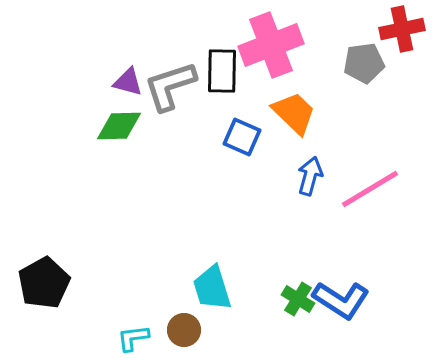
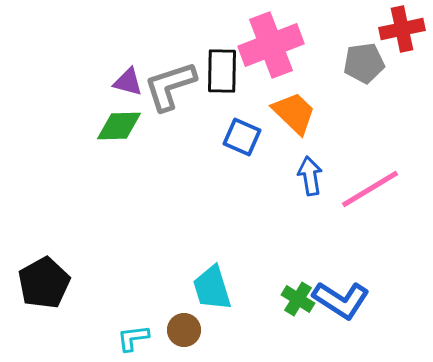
blue arrow: rotated 24 degrees counterclockwise
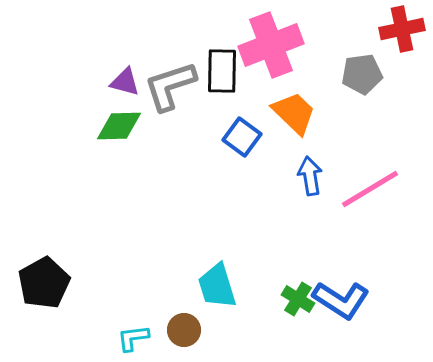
gray pentagon: moved 2 px left, 11 px down
purple triangle: moved 3 px left
blue square: rotated 12 degrees clockwise
cyan trapezoid: moved 5 px right, 2 px up
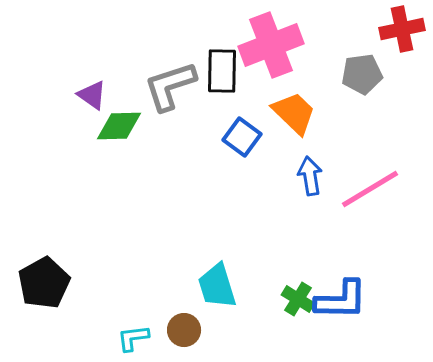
purple triangle: moved 33 px left, 13 px down; rotated 20 degrees clockwise
blue L-shape: rotated 32 degrees counterclockwise
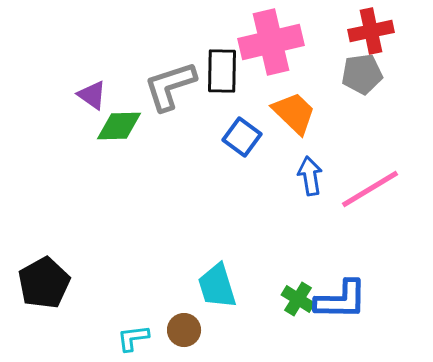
red cross: moved 31 px left, 2 px down
pink cross: moved 3 px up; rotated 8 degrees clockwise
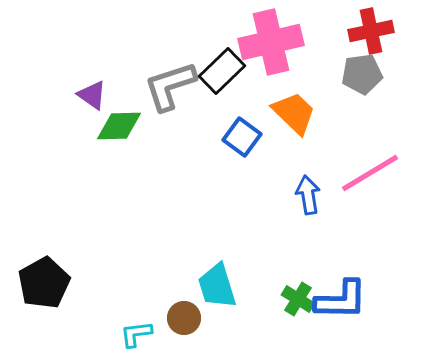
black rectangle: rotated 45 degrees clockwise
blue arrow: moved 2 px left, 19 px down
pink line: moved 16 px up
brown circle: moved 12 px up
cyan L-shape: moved 3 px right, 4 px up
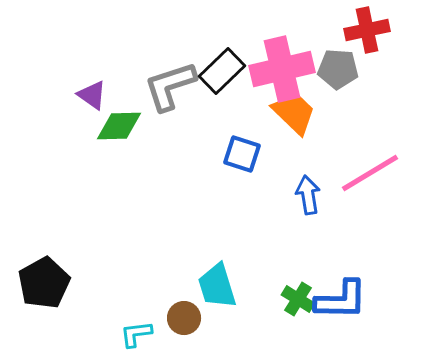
red cross: moved 4 px left, 1 px up
pink cross: moved 11 px right, 27 px down
gray pentagon: moved 24 px left, 5 px up; rotated 12 degrees clockwise
blue square: moved 17 px down; rotated 18 degrees counterclockwise
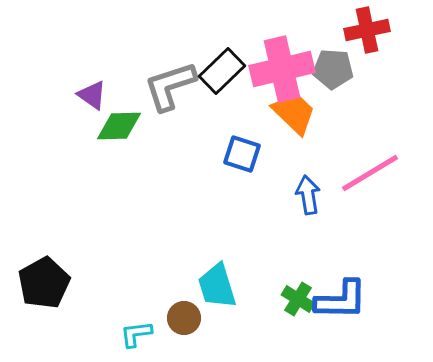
gray pentagon: moved 5 px left
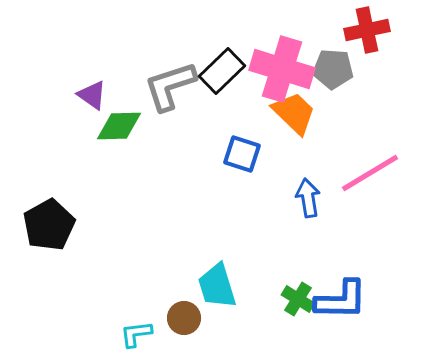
pink cross: rotated 30 degrees clockwise
blue arrow: moved 3 px down
black pentagon: moved 5 px right, 58 px up
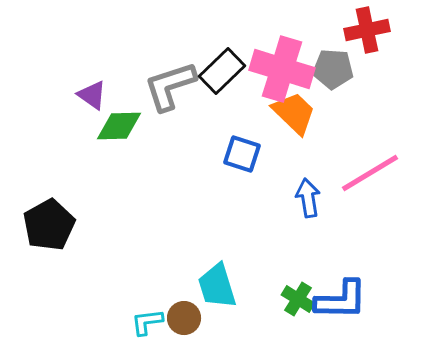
cyan L-shape: moved 11 px right, 12 px up
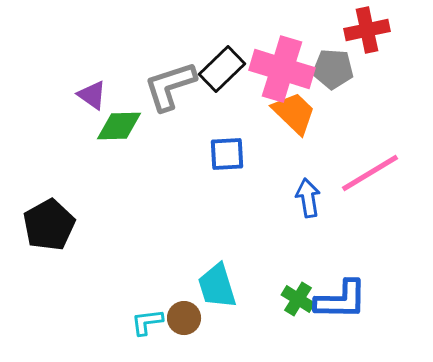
black rectangle: moved 2 px up
blue square: moved 15 px left; rotated 21 degrees counterclockwise
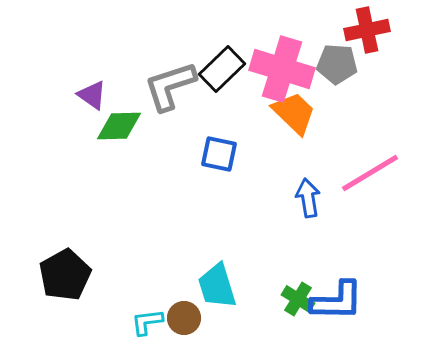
gray pentagon: moved 4 px right, 5 px up
blue square: moved 8 px left; rotated 15 degrees clockwise
black pentagon: moved 16 px right, 50 px down
blue L-shape: moved 4 px left, 1 px down
